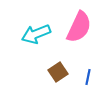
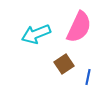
brown square: moved 6 px right, 8 px up
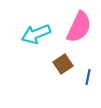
brown square: moved 1 px left
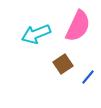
pink semicircle: moved 1 px left, 1 px up
blue line: rotated 28 degrees clockwise
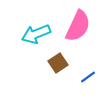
brown square: moved 5 px left, 1 px up
blue line: rotated 14 degrees clockwise
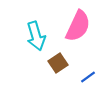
cyan arrow: moved 2 px down; rotated 84 degrees counterclockwise
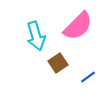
pink semicircle: rotated 20 degrees clockwise
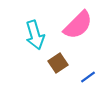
pink semicircle: moved 1 px up
cyan arrow: moved 1 px left, 1 px up
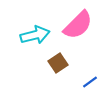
cyan arrow: rotated 88 degrees counterclockwise
blue line: moved 2 px right, 5 px down
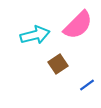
brown square: moved 1 px down
blue line: moved 3 px left, 3 px down
